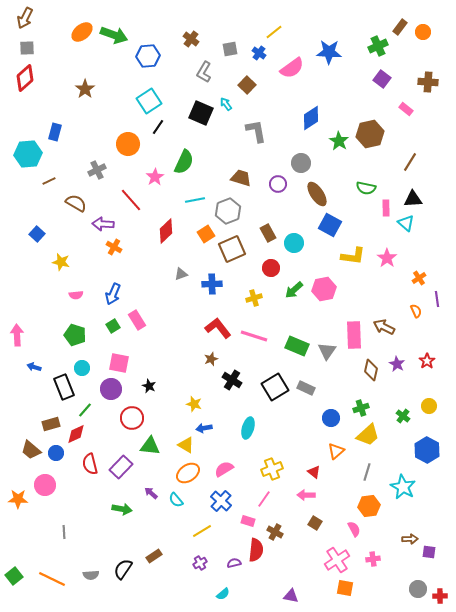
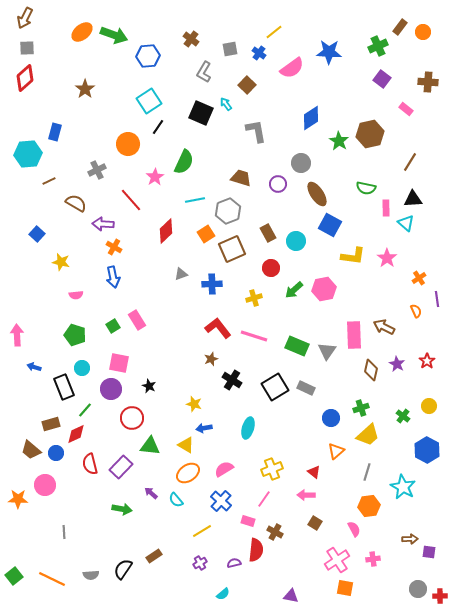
cyan circle at (294, 243): moved 2 px right, 2 px up
blue arrow at (113, 294): moved 17 px up; rotated 35 degrees counterclockwise
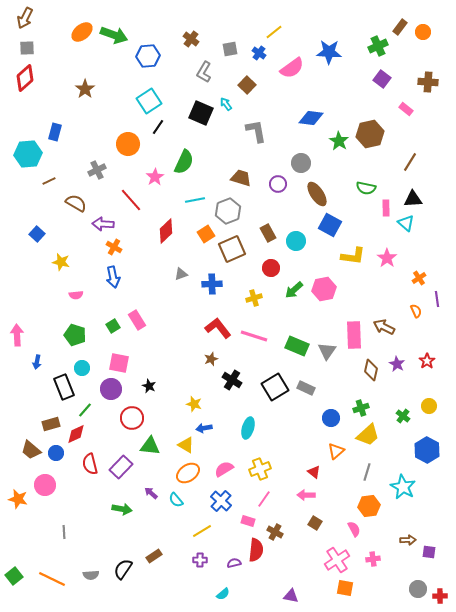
blue diamond at (311, 118): rotated 40 degrees clockwise
blue arrow at (34, 367): moved 3 px right, 5 px up; rotated 96 degrees counterclockwise
yellow cross at (272, 469): moved 12 px left
orange star at (18, 499): rotated 12 degrees clockwise
brown arrow at (410, 539): moved 2 px left, 1 px down
purple cross at (200, 563): moved 3 px up; rotated 32 degrees clockwise
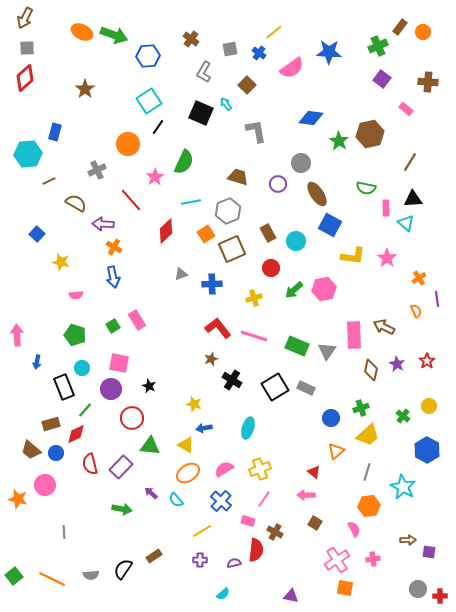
orange ellipse at (82, 32): rotated 65 degrees clockwise
brown trapezoid at (241, 178): moved 3 px left, 1 px up
cyan line at (195, 200): moved 4 px left, 2 px down
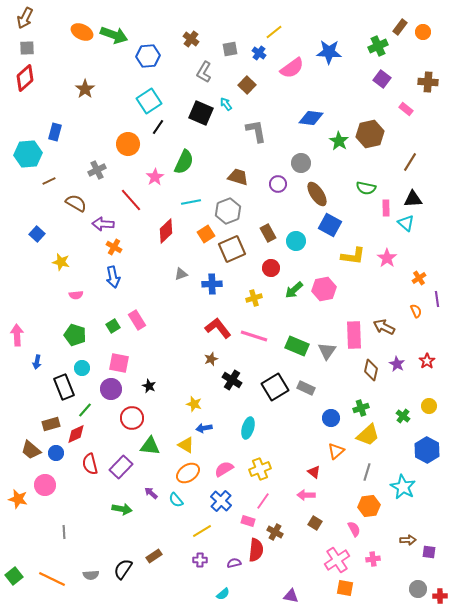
pink line at (264, 499): moved 1 px left, 2 px down
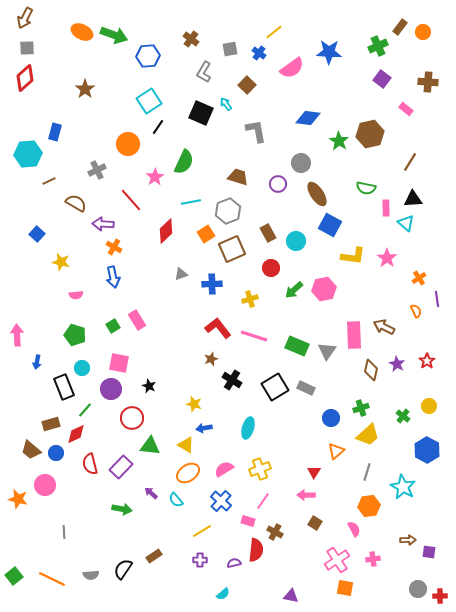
blue diamond at (311, 118): moved 3 px left
yellow cross at (254, 298): moved 4 px left, 1 px down
red triangle at (314, 472): rotated 24 degrees clockwise
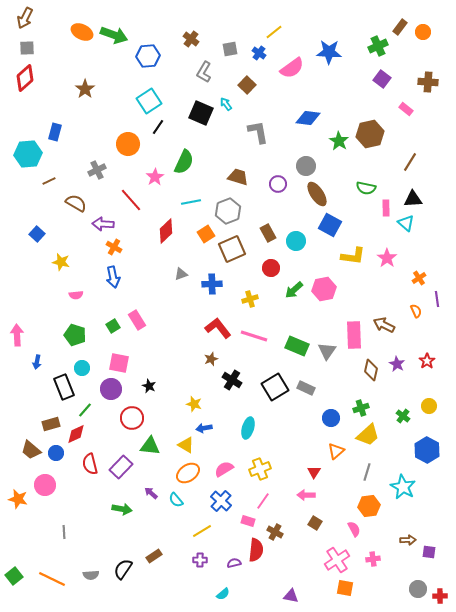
gray L-shape at (256, 131): moved 2 px right, 1 px down
gray circle at (301, 163): moved 5 px right, 3 px down
brown arrow at (384, 327): moved 2 px up
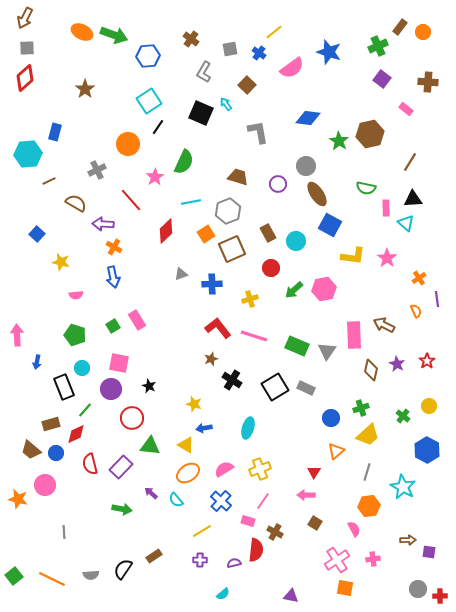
blue star at (329, 52): rotated 15 degrees clockwise
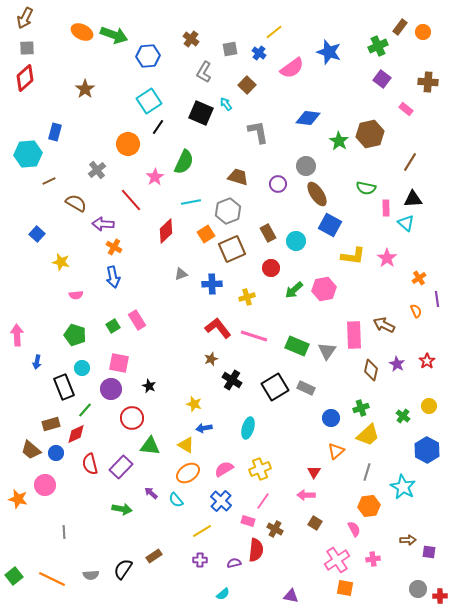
gray cross at (97, 170): rotated 12 degrees counterclockwise
yellow cross at (250, 299): moved 3 px left, 2 px up
brown cross at (275, 532): moved 3 px up
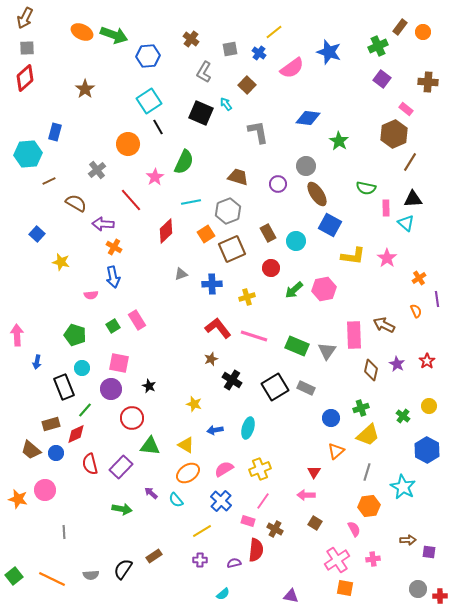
black line at (158, 127): rotated 63 degrees counterclockwise
brown hexagon at (370, 134): moved 24 px right; rotated 12 degrees counterclockwise
pink semicircle at (76, 295): moved 15 px right
blue arrow at (204, 428): moved 11 px right, 2 px down
pink circle at (45, 485): moved 5 px down
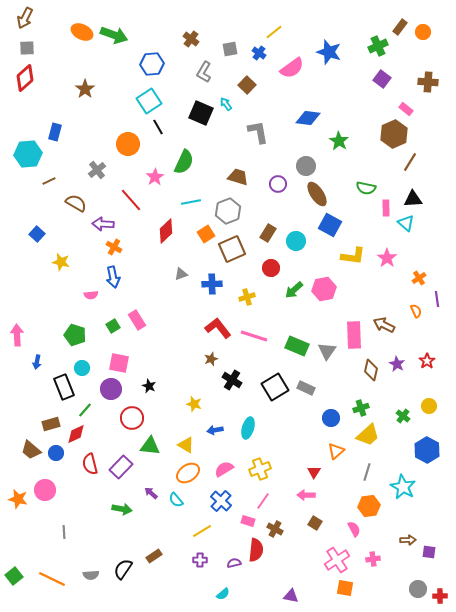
blue hexagon at (148, 56): moved 4 px right, 8 px down
brown rectangle at (268, 233): rotated 60 degrees clockwise
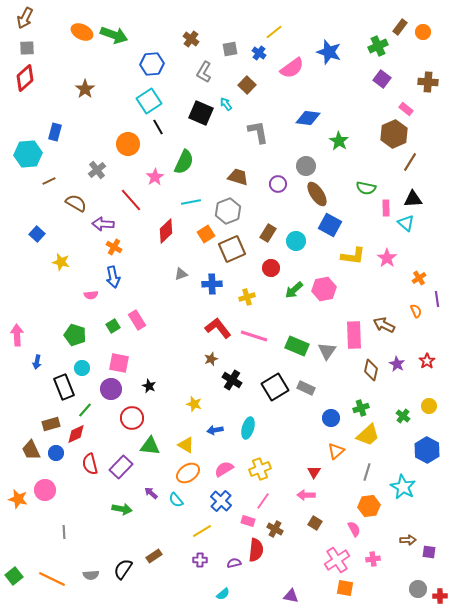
brown trapezoid at (31, 450): rotated 25 degrees clockwise
